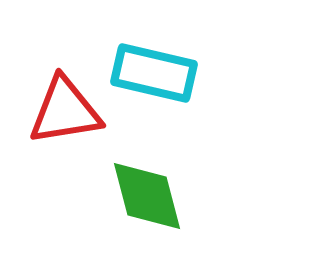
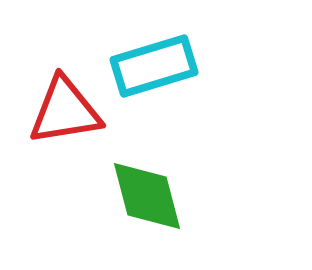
cyan rectangle: moved 7 px up; rotated 30 degrees counterclockwise
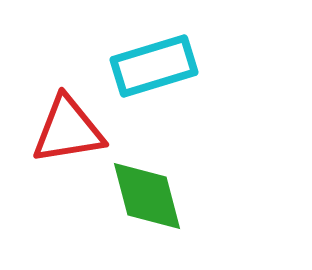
red triangle: moved 3 px right, 19 px down
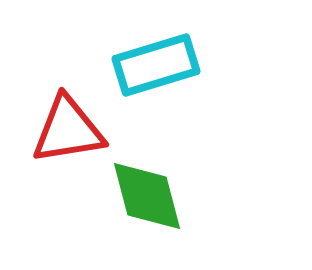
cyan rectangle: moved 2 px right, 1 px up
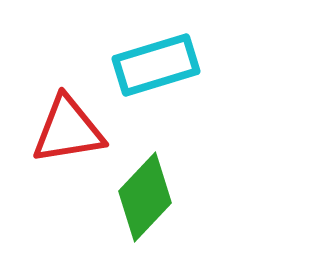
green diamond: moved 2 px left, 1 px down; rotated 58 degrees clockwise
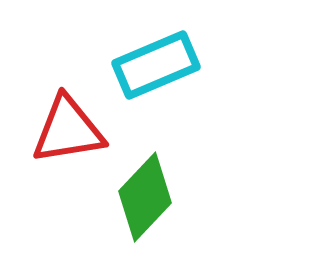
cyan rectangle: rotated 6 degrees counterclockwise
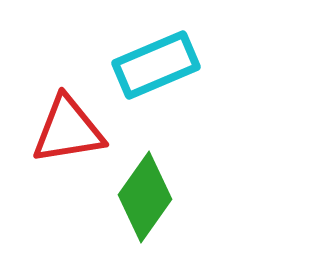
green diamond: rotated 8 degrees counterclockwise
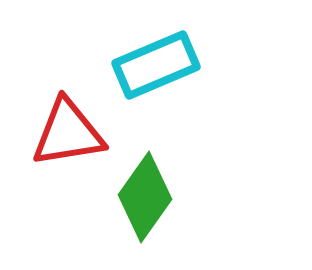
red triangle: moved 3 px down
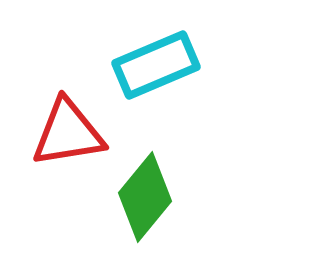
green diamond: rotated 4 degrees clockwise
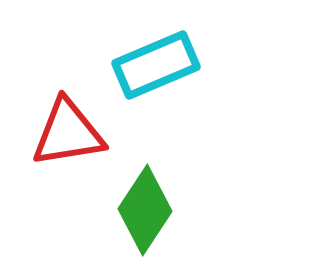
green diamond: moved 13 px down; rotated 6 degrees counterclockwise
